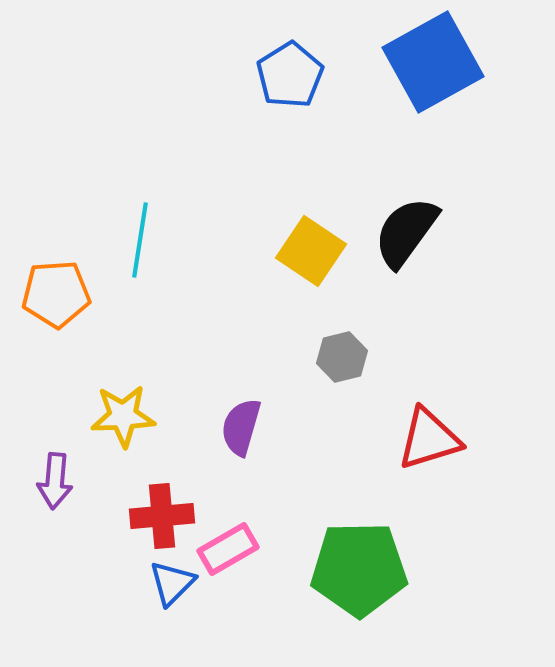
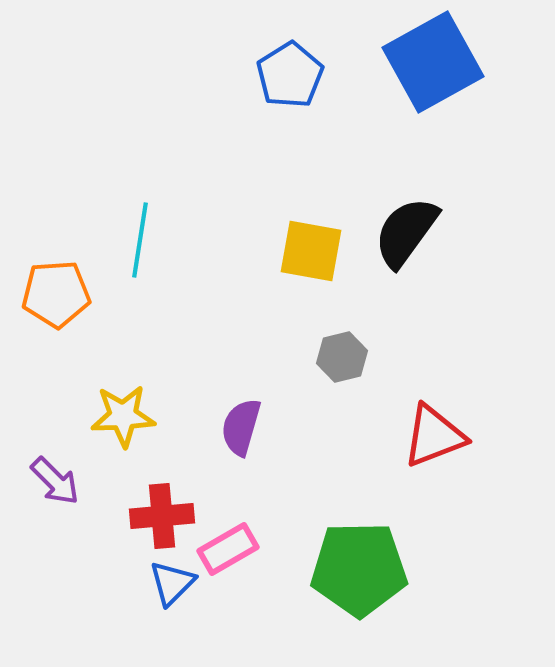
yellow square: rotated 24 degrees counterclockwise
red triangle: moved 5 px right, 3 px up; rotated 4 degrees counterclockwise
purple arrow: rotated 50 degrees counterclockwise
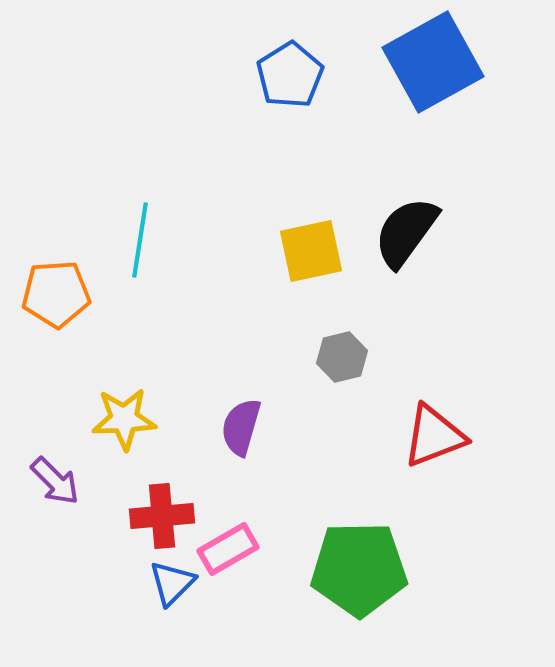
yellow square: rotated 22 degrees counterclockwise
yellow star: moved 1 px right, 3 px down
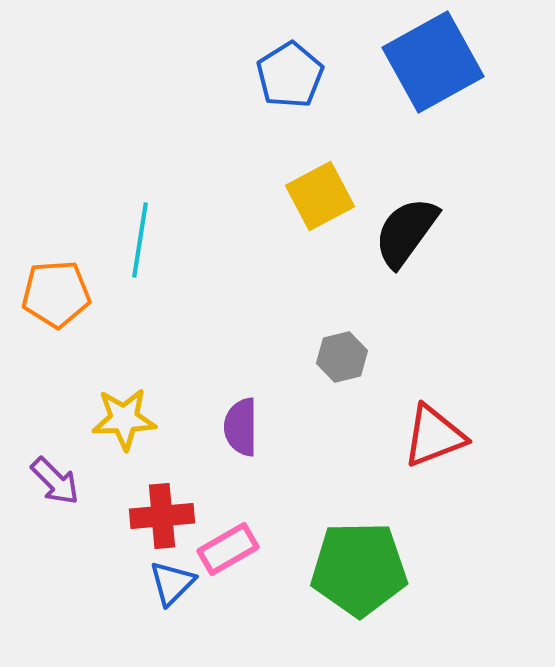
yellow square: moved 9 px right, 55 px up; rotated 16 degrees counterclockwise
purple semicircle: rotated 16 degrees counterclockwise
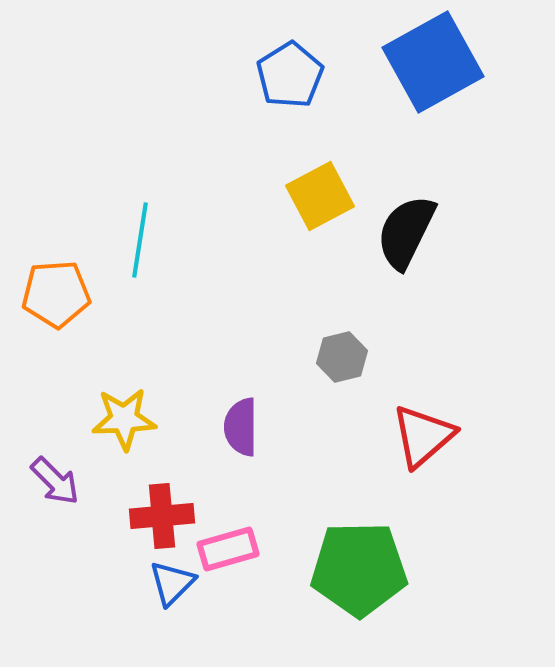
black semicircle: rotated 10 degrees counterclockwise
red triangle: moved 11 px left; rotated 20 degrees counterclockwise
pink rectangle: rotated 14 degrees clockwise
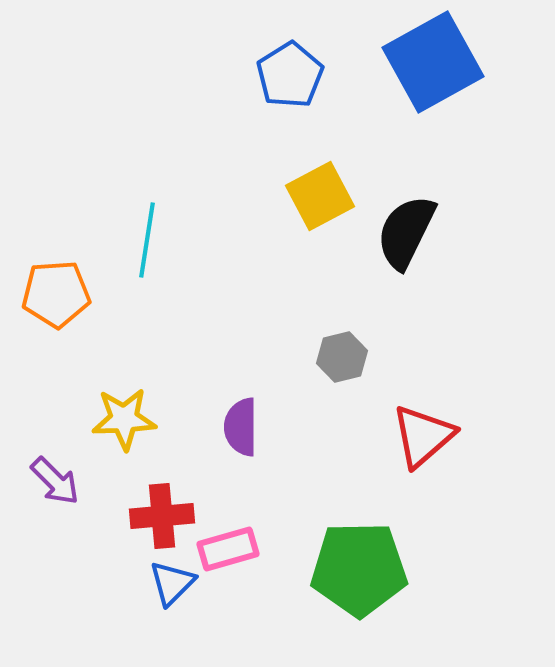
cyan line: moved 7 px right
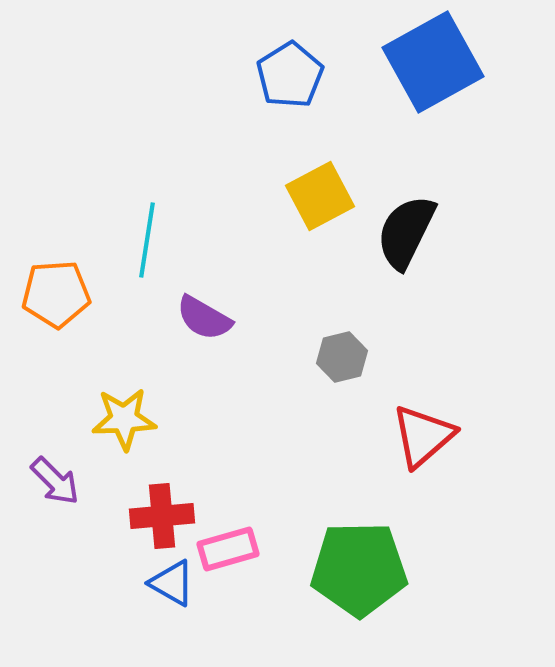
purple semicircle: moved 37 px left, 109 px up; rotated 60 degrees counterclockwise
blue triangle: rotated 45 degrees counterclockwise
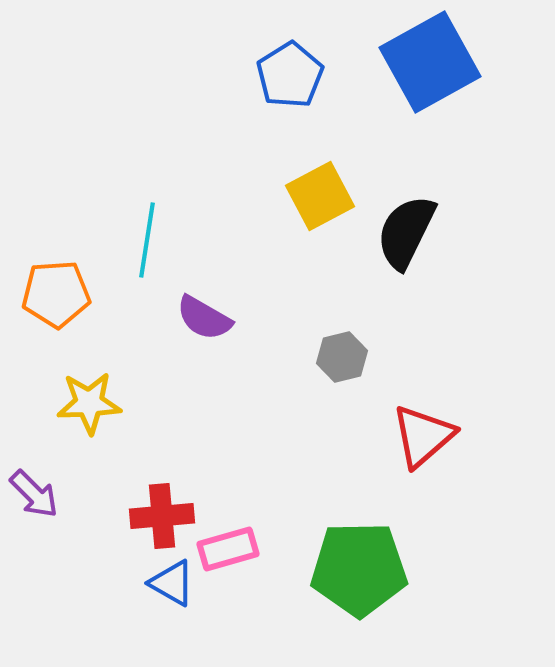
blue square: moved 3 px left
yellow star: moved 35 px left, 16 px up
purple arrow: moved 21 px left, 13 px down
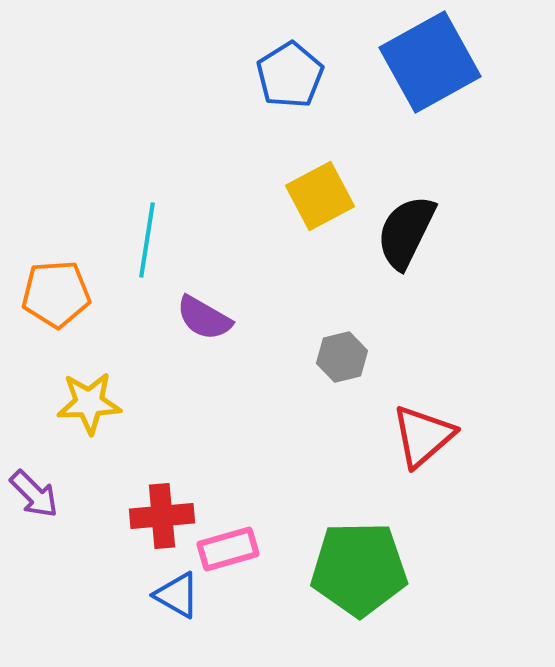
blue triangle: moved 5 px right, 12 px down
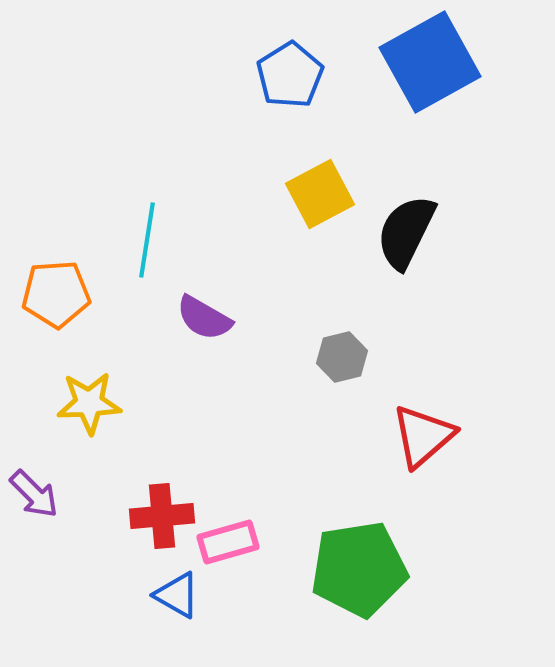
yellow square: moved 2 px up
pink rectangle: moved 7 px up
green pentagon: rotated 8 degrees counterclockwise
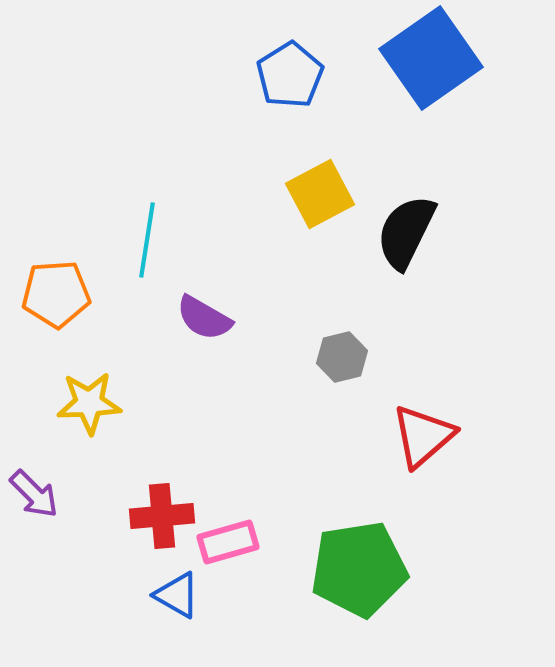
blue square: moved 1 px right, 4 px up; rotated 6 degrees counterclockwise
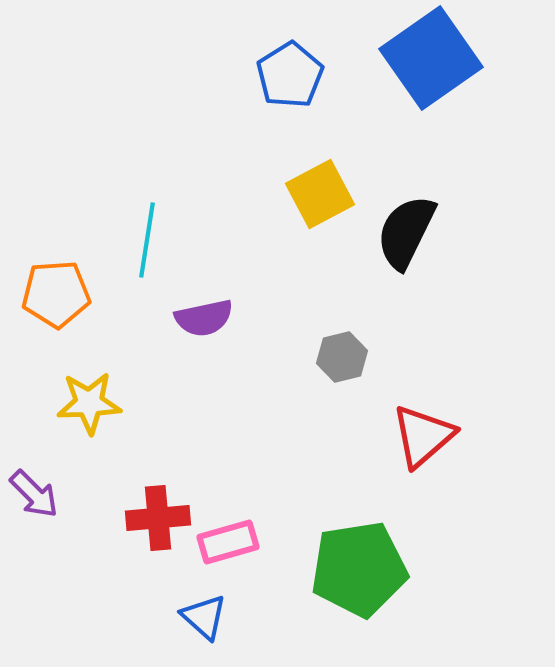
purple semicircle: rotated 42 degrees counterclockwise
red cross: moved 4 px left, 2 px down
blue triangle: moved 27 px right, 22 px down; rotated 12 degrees clockwise
